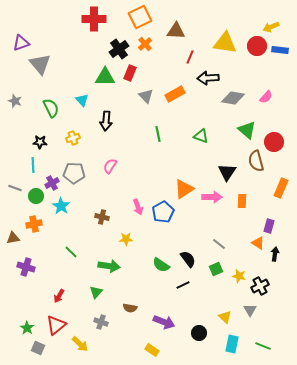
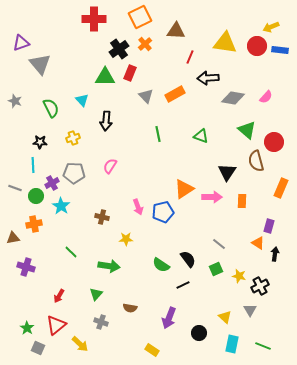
blue pentagon at (163, 212): rotated 15 degrees clockwise
green triangle at (96, 292): moved 2 px down
purple arrow at (164, 322): moved 5 px right, 4 px up; rotated 90 degrees clockwise
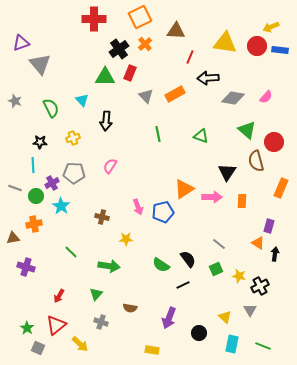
yellow rectangle at (152, 350): rotated 24 degrees counterclockwise
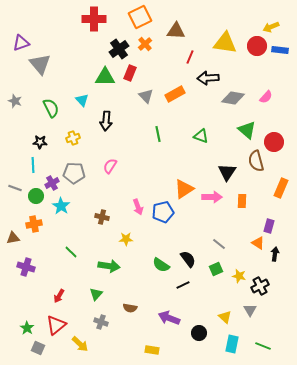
purple arrow at (169, 318): rotated 90 degrees clockwise
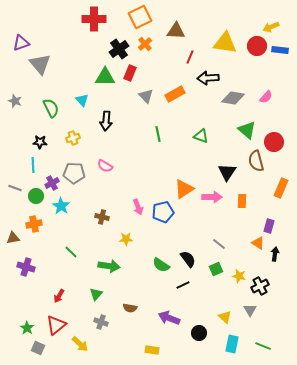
pink semicircle at (110, 166): moved 5 px left; rotated 91 degrees counterclockwise
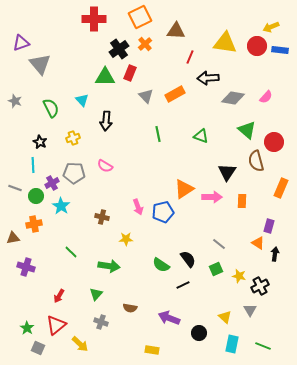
black star at (40, 142): rotated 24 degrees clockwise
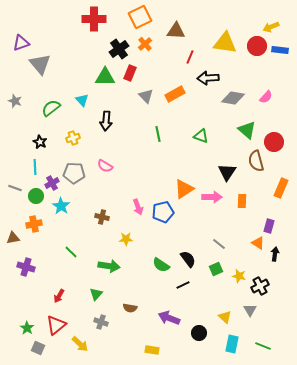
green semicircle at (51, 108): rotated 102 degrees counterclockwise
cyan line at (33, 165): moved 2 px right, 2 px down
